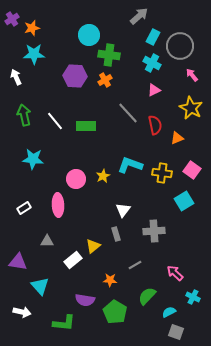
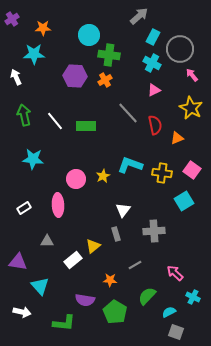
orange star at (32, 28): moved 11 px right; rotated 14 degrees clockwise
gray circle at (180, 46): moved 3 px down
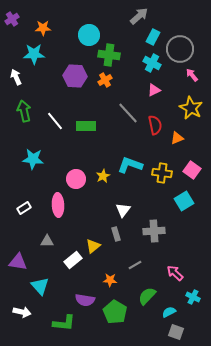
green arrow at (24, 115): moved 4 px up
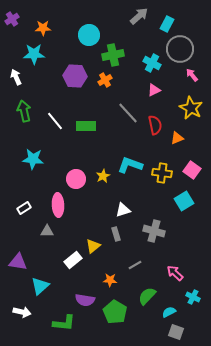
cyan rectangle at (153, 37): moved 14 px right, 13 px up
green cross at (109, 55): moved 4 px right; rotated 20 degrees counterclockwise
white triangle at (123, 210): rotated 35 degrees clockwise
gray cross at (154, 231): rotated 20 degrees clockwise
gray triangle at (47, 241): moved 10 px up
cyan triangle at (40, 286): rotated 30 degrees clockwise
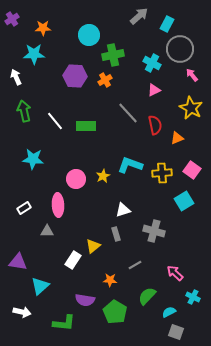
yellow cross at (162, 173): rotated 12 degrees counterclockwise
white rectangle at (73, 260): rotated 18 degrees counterclockwise
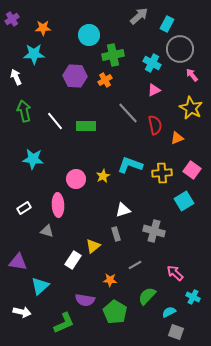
gray triangle at (47, 231): rotated 16 degrees clockwise
green L-shape at (64, 323): rotated 30 degrees counterclockwise
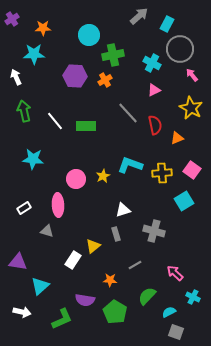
green L-shape at (64, 323): moved 2 px left, 4 px up
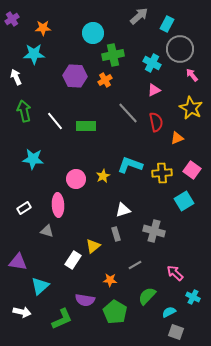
cyan circle at (89, 35): moved 4 px right, 2 px up
red semicircle at (155, 125): moved 1 px right, 3 px up
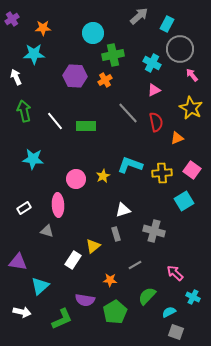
green pentagon at (115, 312): rotated 10 degrees clockwise
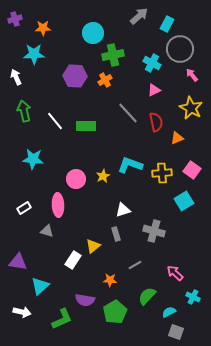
purple cross at (12, 19): moved 3 px right; rotated 16 degrees clockwise
